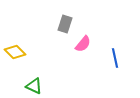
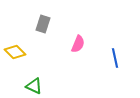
gray rectangle: moved 22 px left
pink semicircle: moved 5 px left; rotated 18 degrees counterclockwise
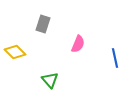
green triangle: moved 16 px right, 6 px up; rotated 24 degrees clockwise
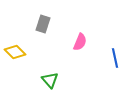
pink semicircle: moved 2 px right, 2 px up
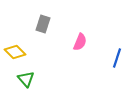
blue line: moved 2 px right; rotated 30 degrees clockwise
green triangle: moved 24 px left, 1 px up
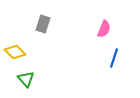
pink semicircle: moved 24 px right, 13 px up
blue line: moved 3 px left
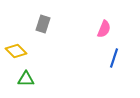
yellow diamond: moved 1 px right, 1 px up
green triangle: rotated 48 degrees counterclockwise
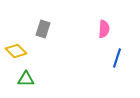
gray rectangle: moved 5 px down
pink semicircle: rotated 18 degrees counterclockwise
blue line: moved 3 px right
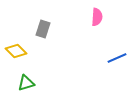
pink semicircle: moved 7 px left, 12 px up
blue line: rotated 48 degrees clockwise
green triangle: moved 4 px down; rotated 18 degrees counterclockwise
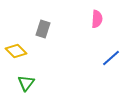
pink semicircle: moved 2 px down
blue line: moved 6 px left; rotated 18 degrees counterclockwise
green triangle: rotated 36 degrees counterclockwise
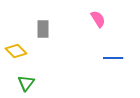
pink semicircle: moved 1 px right; rotated 36 degrees counterclockwise
gray rectangle: rotated 18 degrees counterclockwise
blue line: moved 2 px right; rotated 42 degrees clockwise
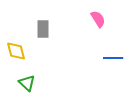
yellow diamond: rotated 30 degrees clockwise
green triangle: moved 1 px right; rotated 24 degrees counterclockwise
